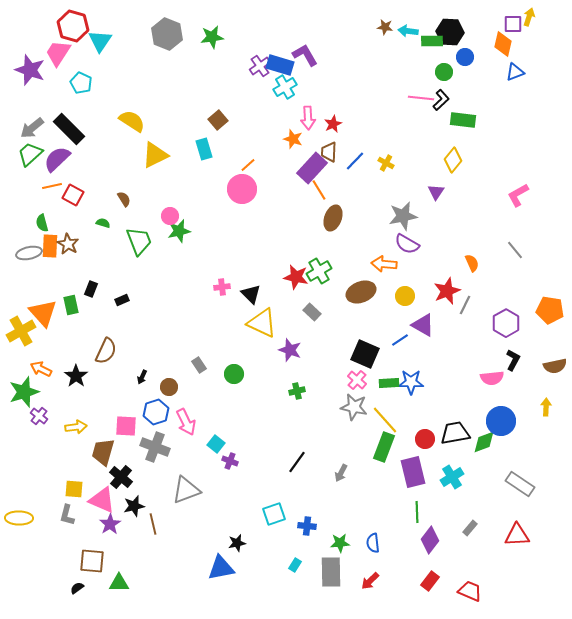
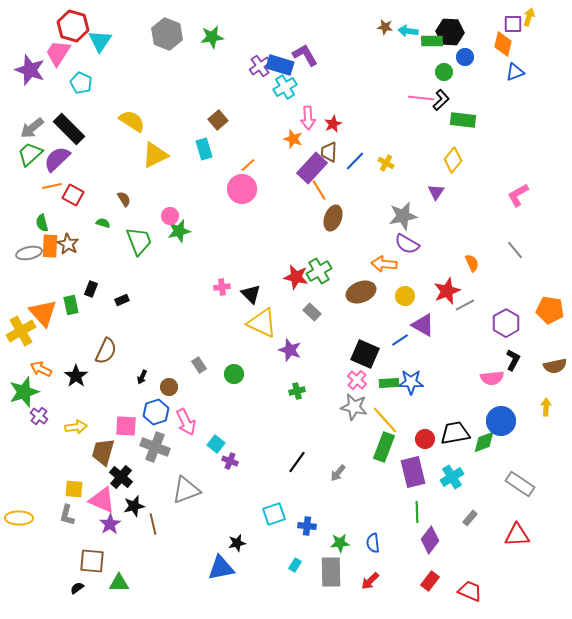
gray line at (465, 305): rotated 36 degrees clockwise
gray arrow at (341, 473): moved 3 px left; rotated 12 degrees clockwise
gray rectangle at (470, 528): moved 10 px up
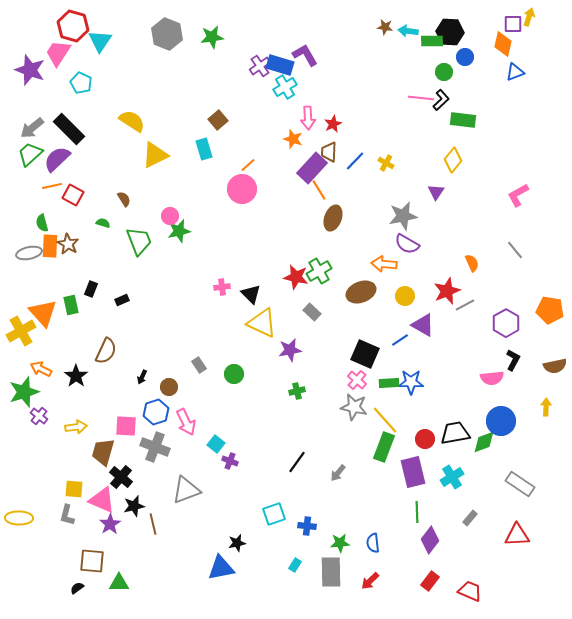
purple star at (290, 350): rotated 30 degrees counterclockwise
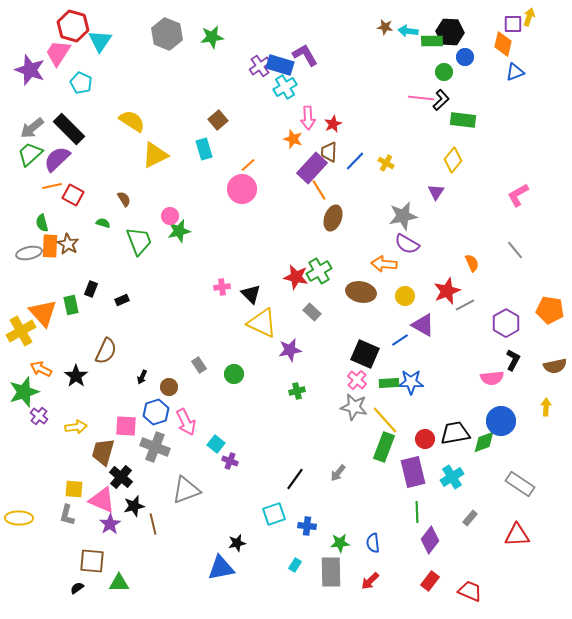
brown ellipse at (361, 292): rotated 32 degrees clockwise
black line at (297, 462): moved 2 px left, 17 px down
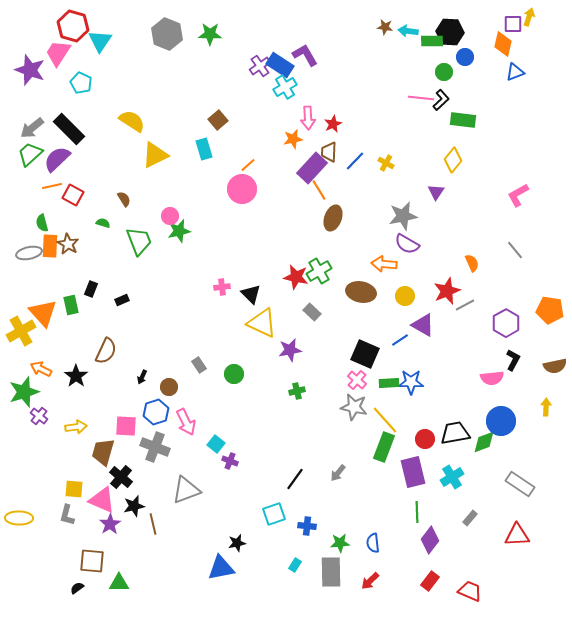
green star at (212, 37): moved 2 px left, 3 px up; rotated 10 degrees clockwise
blue rectangle at (280, 65): rotated 16 degrees clockwise
orange star at (293, 139): rotated 30 degrees counterclockwise
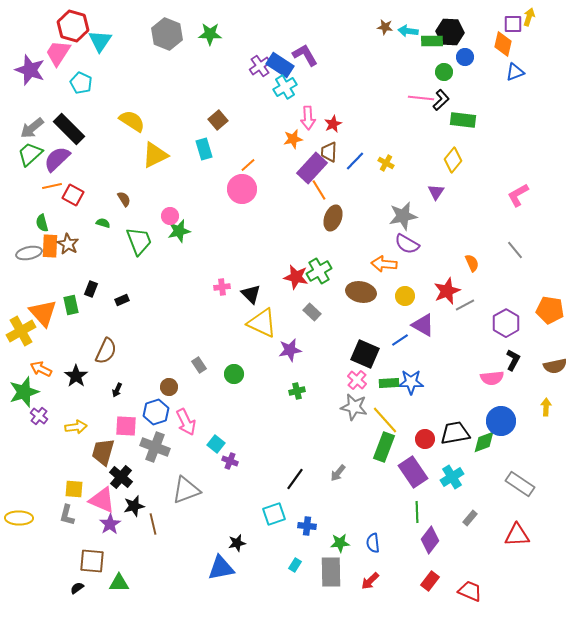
black arrow at (142, 377): moved 25 px left, 13 px down
purple rectangle at (413, 472): rotated 20 degrees counterclockwise
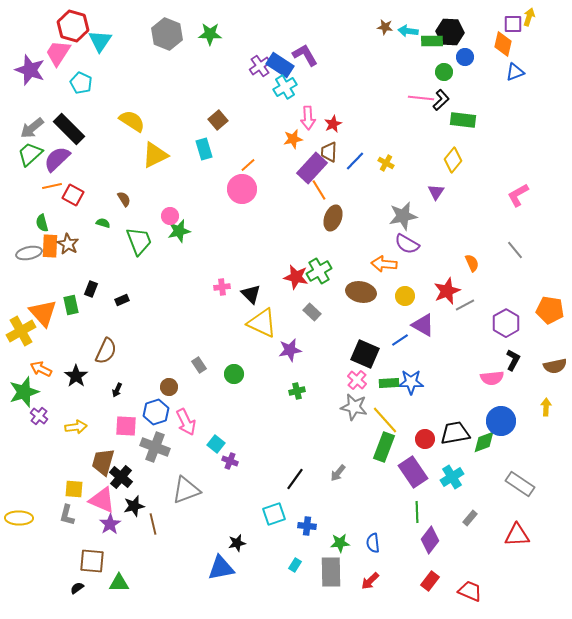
brown trapezoid at (103, 452): moved 10 px down
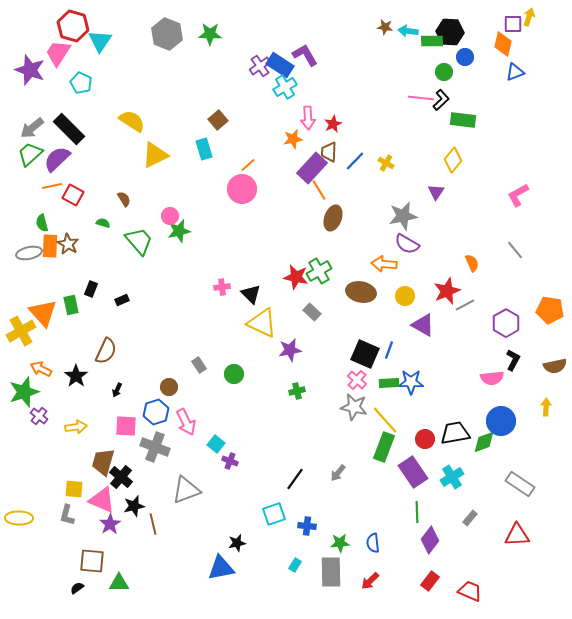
green trapezoid at (139, 241): rotated 20 degrees counterclockwise
blue line at (400, 340): moved 11 px left, 10 px down; rotated 36 degrees counterclockwise
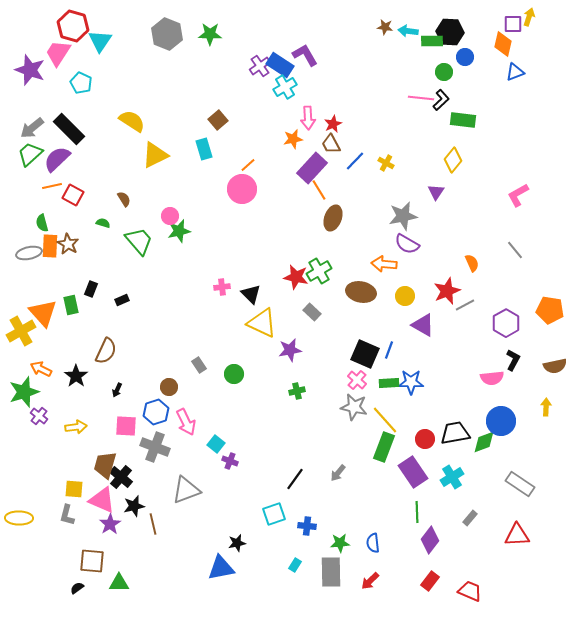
brown trapezoid at (329, 152): moved 2 px right, 8 px up; rotated 30 degrees counterclockwise
brown trapezoid at (103, 462): moved 2 px right, 3 px down
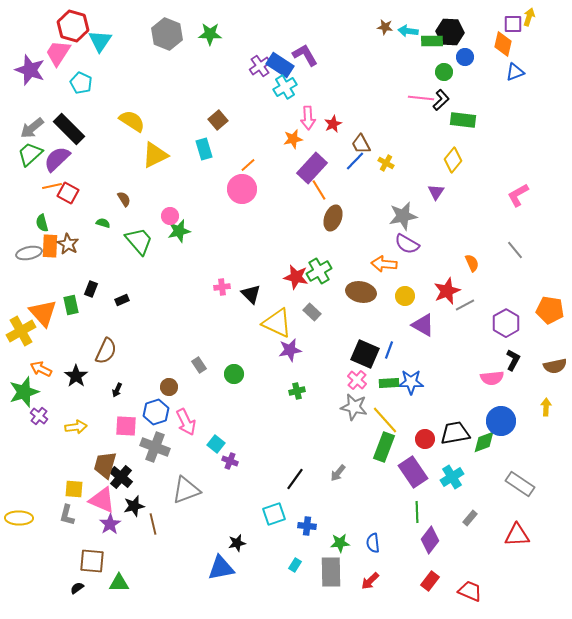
brown trapezoid at (331, 144): moved 30 px right
red square at (73, 195): moved 5 px left, 2 px up
yellow triangle at (262, 323): moved 15 px right
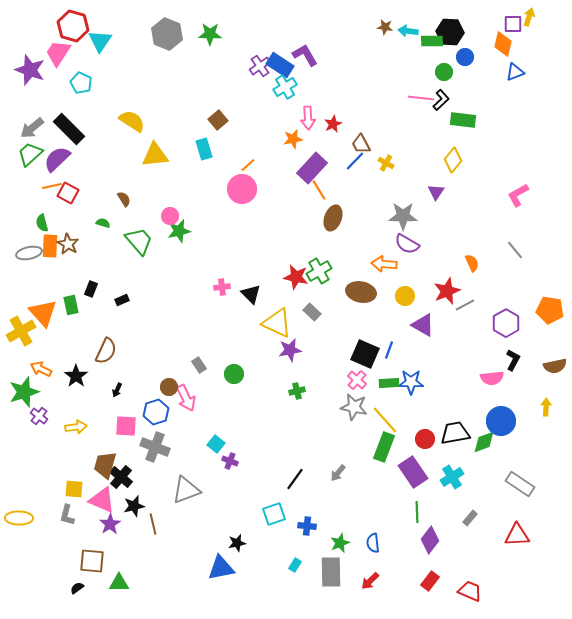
yellow triangle at (155, 155): rotated 20 degrees clockwise
gray star at (403, 216): rotated 12 degrees clockwise
pink arrow at (186, 422): moved 24 px up
green star at (340, 543): rotated 18 degrees counterclockwise
